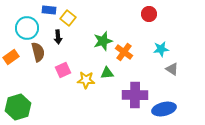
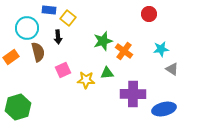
orange cross: moved 1 px up
purple cross: moved 2 px left, 1 px up
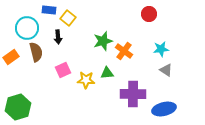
brown semicircle: moved 2 px left
gray triangle: moved 6 px left, 1 px down
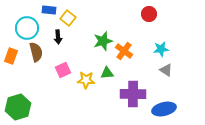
orange rectangle: moved 1 px up; rotated 35 degrees counterclockwise
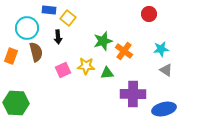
yellow star: moved 14 px up
green hexagon: moved 2 px left, 4 px up; rotated 20 degrees clockwise
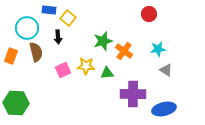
cyan star: moved 3 px left
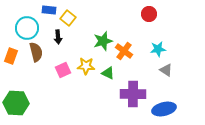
green triangle: moved 1 px right; rotated 32 degrees clockwise
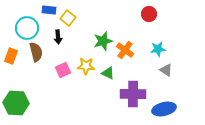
orange cross: moved 1 px right, 1 px up
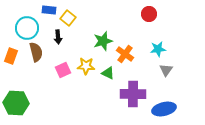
orange cross: moved 4 px down
gray triangle: rotated 32 degrees clockwise
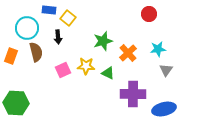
orange cross: moved 3 px right, 1 px up; rotated 12 degrees clockwise
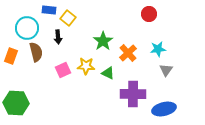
green star: rotated 18 degrees counterclockwise
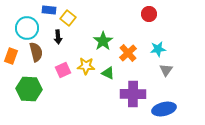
green hexagon: moved 13 px right, 14 px up
